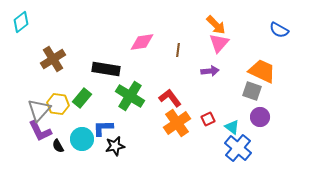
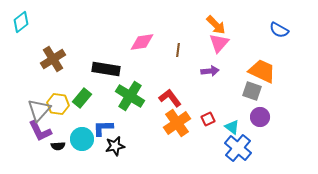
black semicircle: rotated 64 degrees counterclockwise
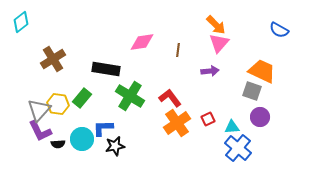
cyan triangle: rotated 42 degrees counterclockwise
black semicircle: moved 2 px up
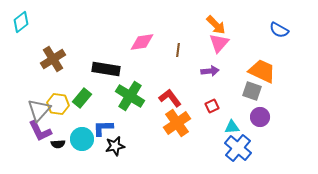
red square: moved 4 px right, 13 px up
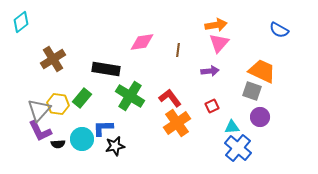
orange arrow: rotated 55 degrees counterclockwise
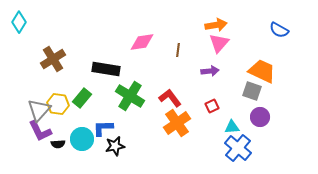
cyan diamond: moved 2 px left; rotated 20 degrees counterclockwise
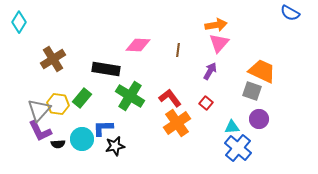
blue semicircle: moved 11 px right, 17 px up
pink diamond: moved 4 px left, 3 px down; rotated 10 degrees clockwise
purple arrow: rotated 54 degrees counterclockwise
red square: moved 6 px left, 3 px up; rotated 24 degrees counterclockwise
purple circle: moved 1 px left, 2 px down
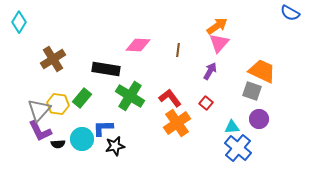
orange arrow: moved 1 px right, 1 px down; rotated 25 degrees counterclockwise
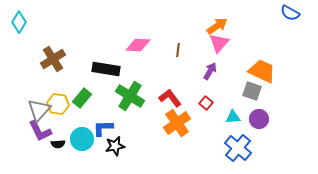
cyan triangle: moved 1 px right, 10 px up
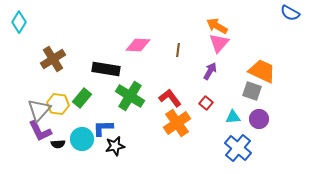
orange arrow: rotated 115 degrees counterclockwise
